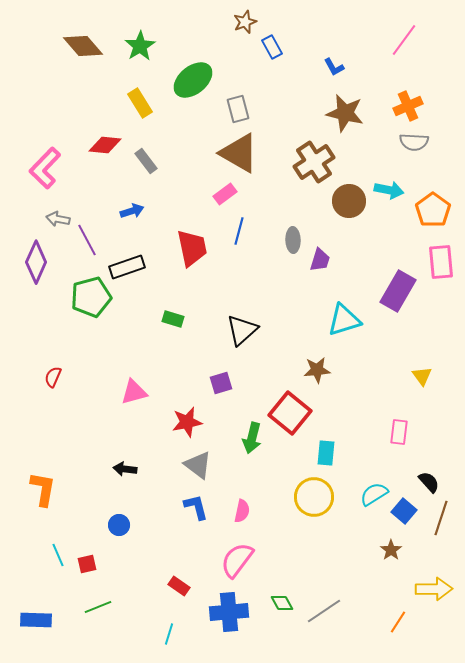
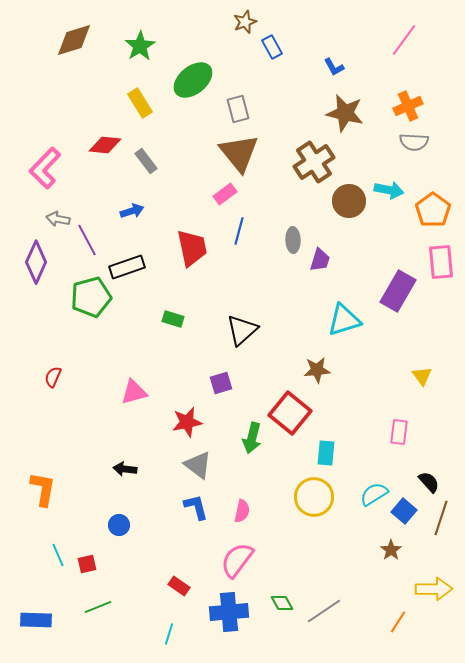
brown diamond at (83, 46): moved 9 px left, 6 px up; rotated 66 degrees counterclockwise
brown triangle at (239, 153): rotated 21 degrees clockwise
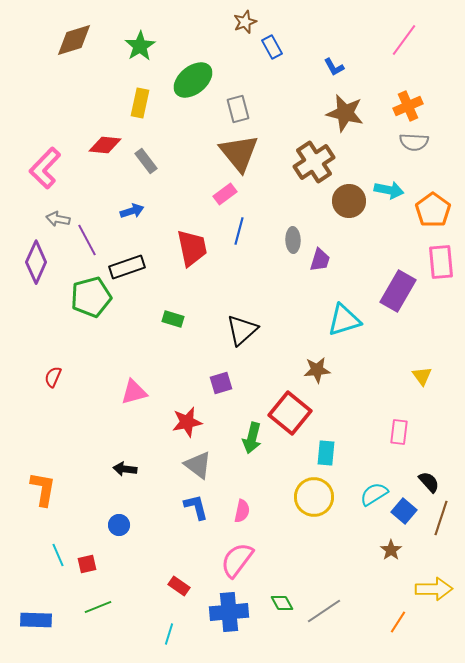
yellow rectangle at (140, 103): rotated 44 degrees clockwise
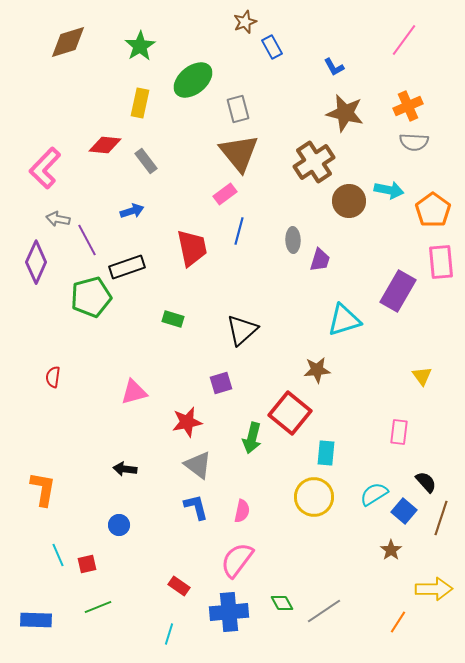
brown diamond at (74, 40): moved 6 px left, 2 px down
red semicircle at (53, 377): rotated 15 degrees counterclockwise
black semicircle at (429, 482): moved 3 px left
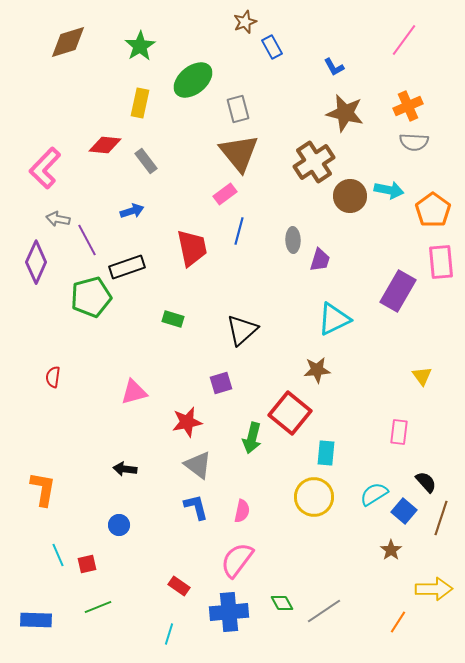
brown circle at (349, 201): moved 1 px right, 5 px up
cyan triangle at (344, 320): moved 10 px left, 1 px up; rotated 9 degrees counterclockwise
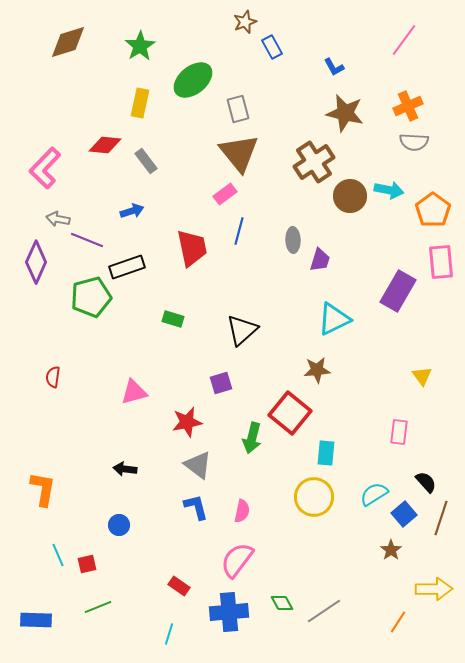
purple line at (87, 240): rotated 40 degrees counterclockwise
blue square at (404, 511): moved 3 px down; rotated 10 degrees clockwise
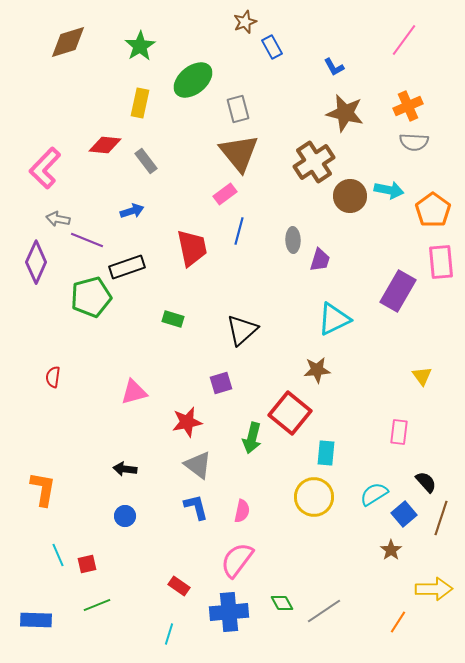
blue circle at (119, 525): moved 6 px right, 9 px up
green line at (98, 607): moved 1 px left, 2 px up
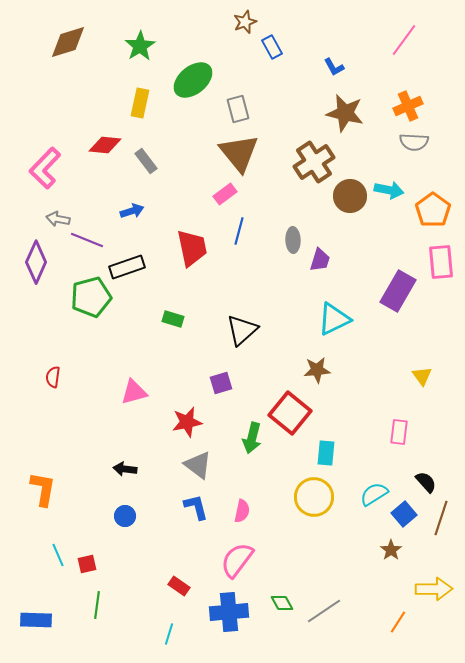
green line at (97, 605): rotated 60 degrees counterclockwise
